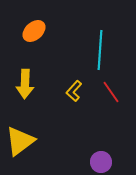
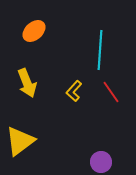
yellow arrow: moved 2 px right, 1 px up; rotated 24 degrees counterclockwise
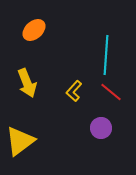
orange ellipse: moved 1 px up
cyan line: moved 6 px right, 5 px down
red line: rotated 15 degrees counterclockwise
purple circle: moved 34 px up
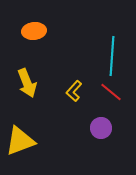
orange ellipse: moved 1 px down; rotated 35 degrees clockwise
cyan line: moved 6 px right, 1 px down
yellow triangle: rotated 16 degrees clockwise
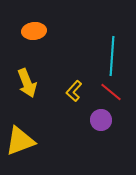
purple circle: moved 8 px up
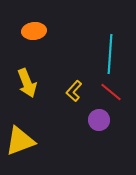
cyan line: moved 2 px left, 2 px up
purple circle: moved 2 px left
